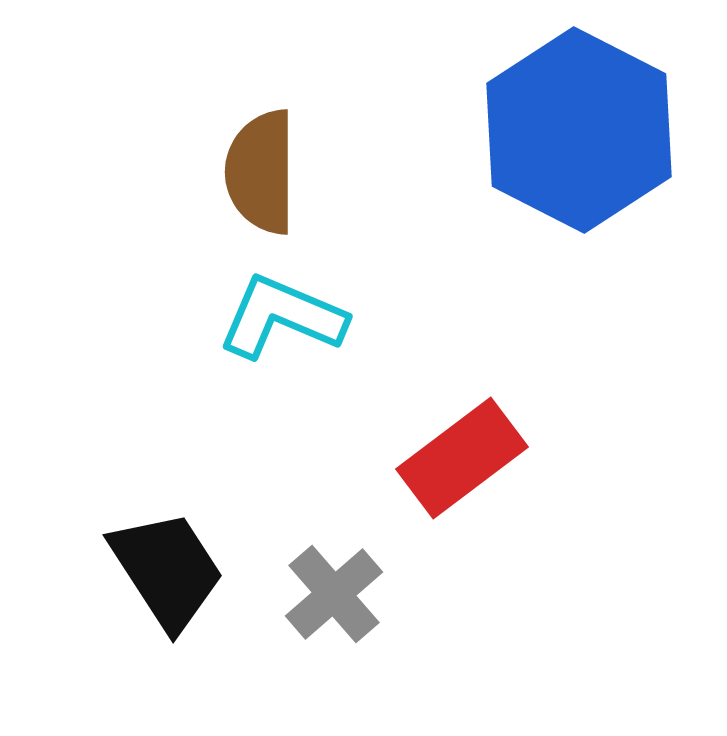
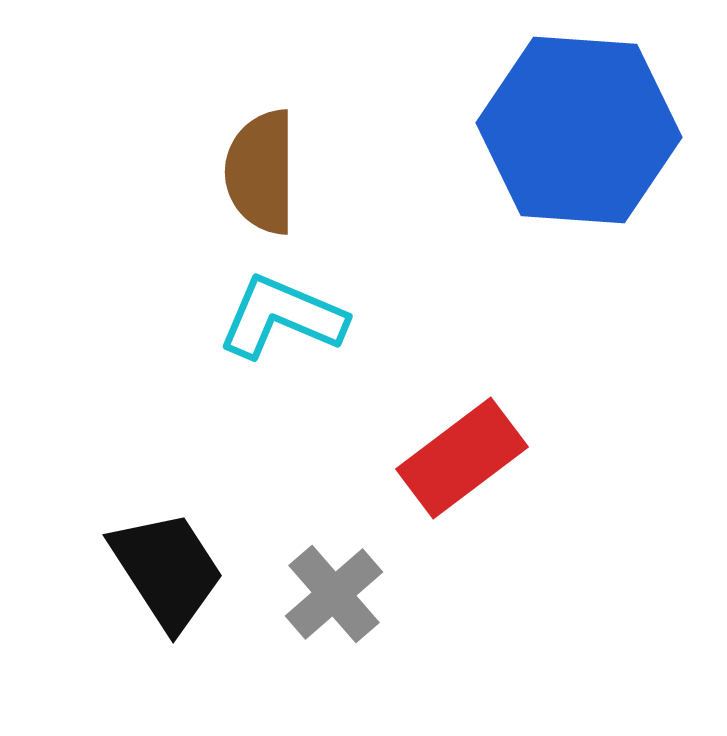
blue hexagon: rotated 23 degrees counterclockwise
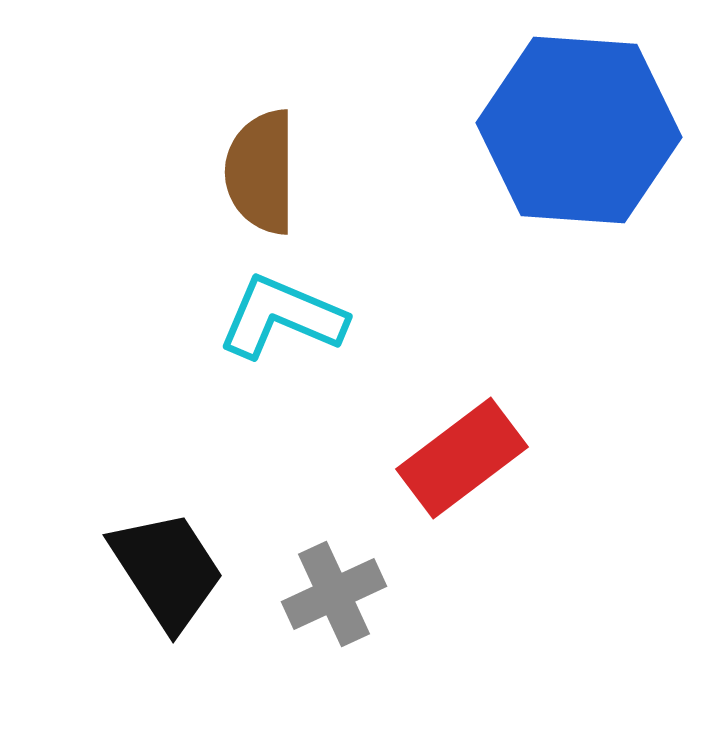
gray cross: rotated 16 degrees clockwise
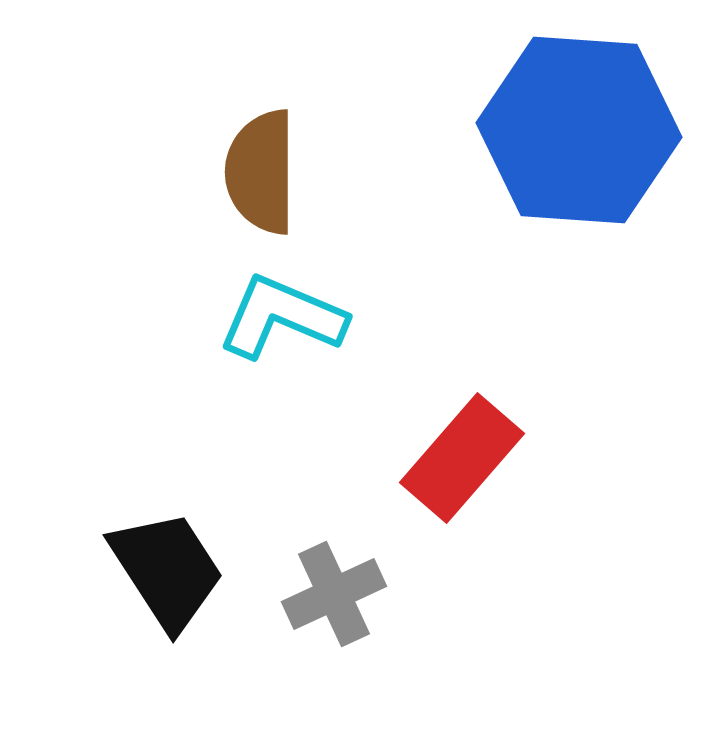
red rectangle: rotated 12 degrees counterclockwise
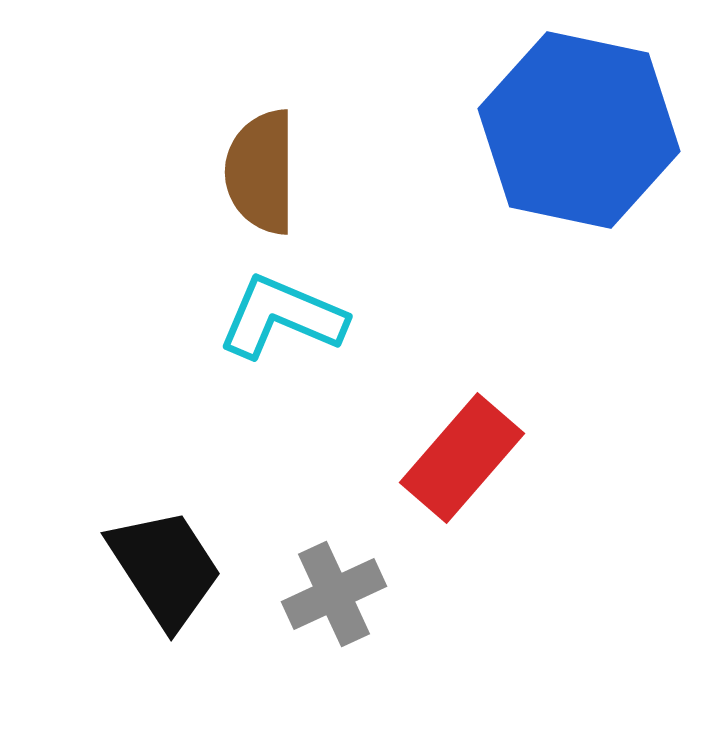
blue hexagon: rotated 8 degrees clockwise
black trapezoid: moved 2 px left, 2 px up
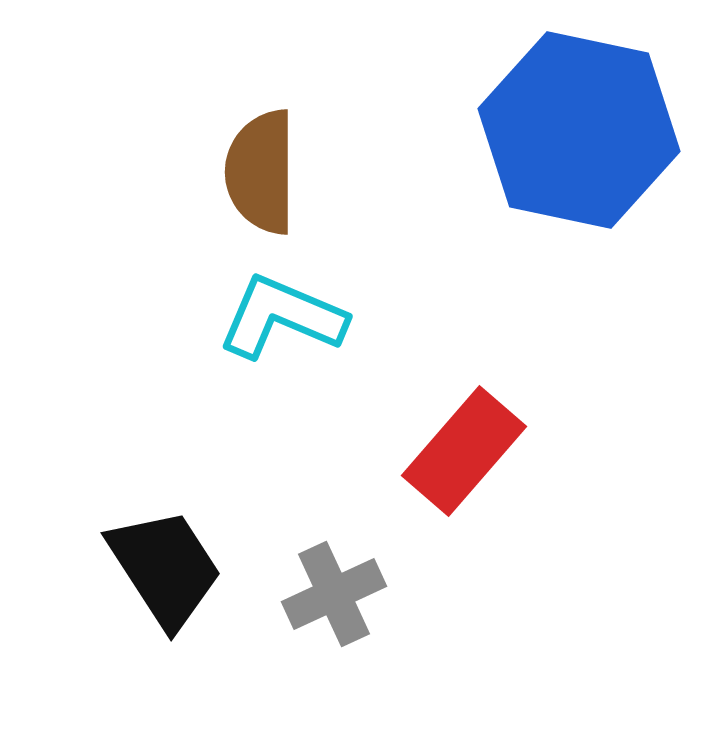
red rectangle: moved 2 px right, 7 px up
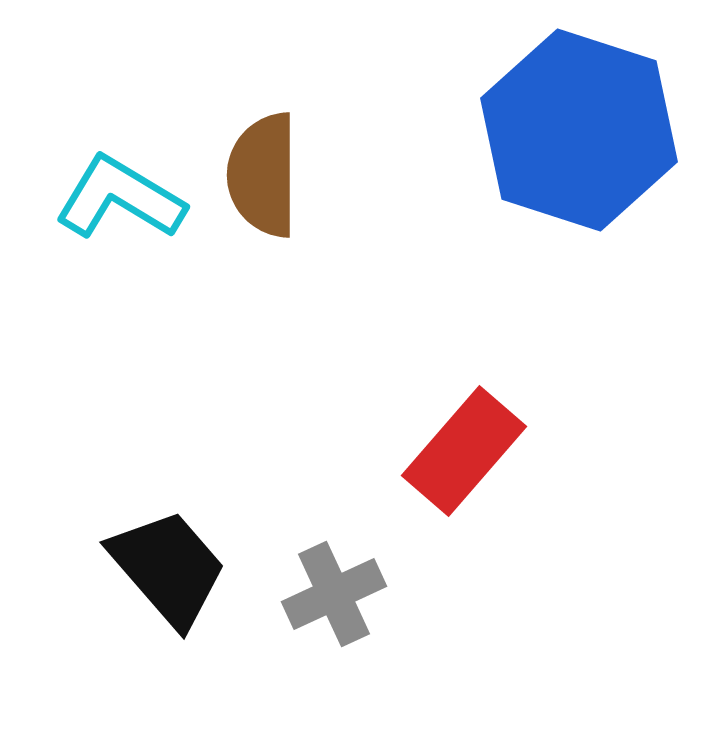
blue hexagon: rotated 6 degrees clockwise
brown semicircle: moved 2 px right, 3 px down
cyan L-shape: moved 162 px left, 119 px up; rotated 8 degrees clockwise
black trapezoid: moved 3 px right; rotated 8 degrees counterclockwise
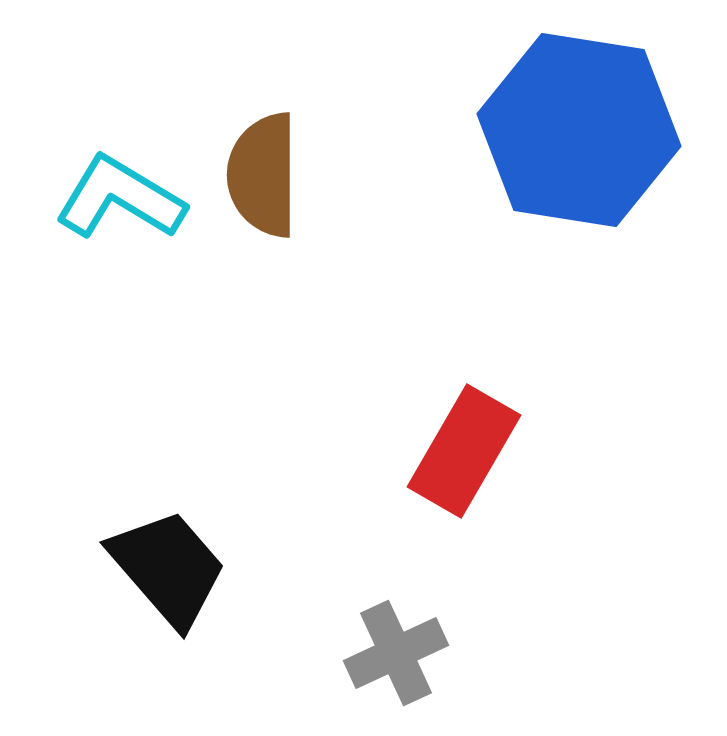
blue hexagon: rotated 9 degrees counterclockwise
red rectangle: rotated 11 degrees counterclockwise
gray cross: moved 62 px right, 59 px down
